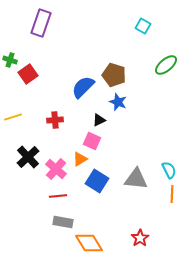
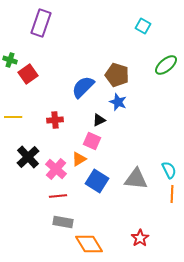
brown pentagon: moved 3 px right
yellow line: rotated 18 degrees clockwise
orange triangle: moved 1 px left
orange diamond: moved 1 px down
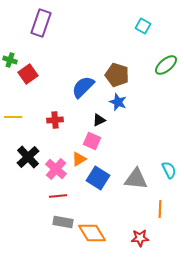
blue square: moved 1 px right, 3 px up
orange line: moved 12 px left, 15 px down
red star: rotated 30 degrees clockwise
orange diamond: moved 3 px right, 11 px up
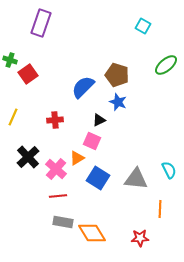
yellow line: rotated 66 degrees counterclockwise
orange triangle: moved 2 px left, 1 px up
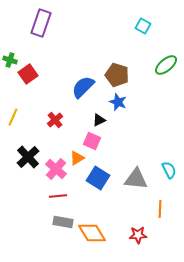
red cross: rotated 35 degrees counterclockwise
red star: moved 2 px left, 3 px up
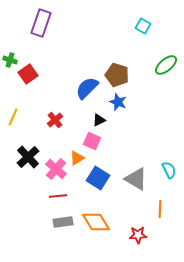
blue semicircle: moved 4 px right, 1 px down
gray triangle: rotated 25 degrees clockwise
gray rectangle: rotated 18 degrees counterclockwise
orange diamond: moved 4 px right, 11 px up
